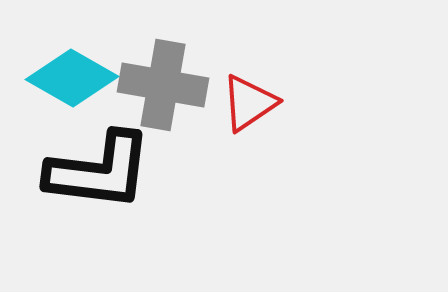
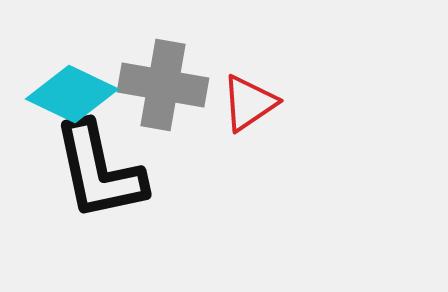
cyan diamond: moved 16 px down; rotated 4 degrees counterclockwise
black L-shape: rotated 71 degrees clockwise
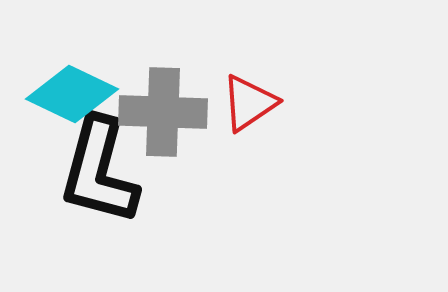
gray cross: moved 27 px down; rotated 8 degrees counterclockwise
black L-shape: rotated 27 degrees clockwise
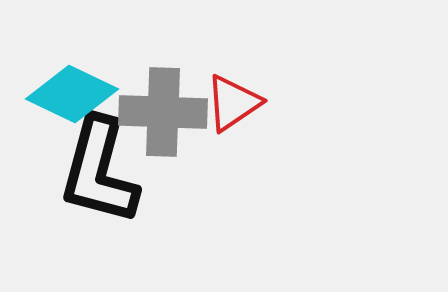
red triangle: moved 16 px left
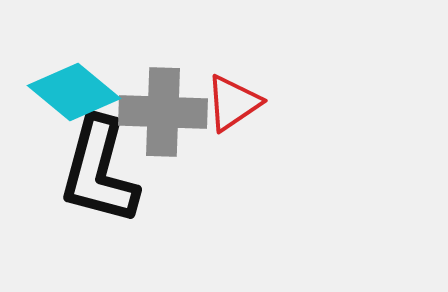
cyan diamond: moved 2 px right, 2 px up; rotated 14 degrees clockwise
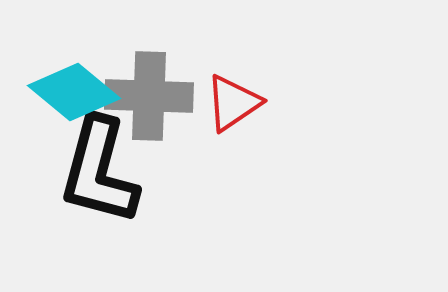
gray cross: moved 14 px left, 16 px up
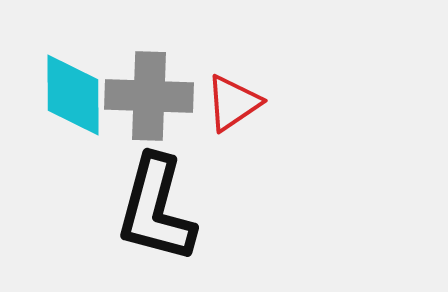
cyan diamond: moved 1 px left, 3 px down; rotated 50 degrees clockwise
black L-shape: moved 57 px right, 38 px down
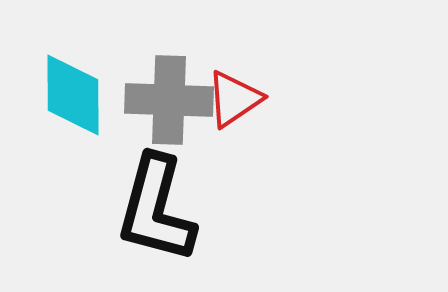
gray cross: moved 20 px right, 4 px down
red triangle: moved 1 px right, 4 px up
